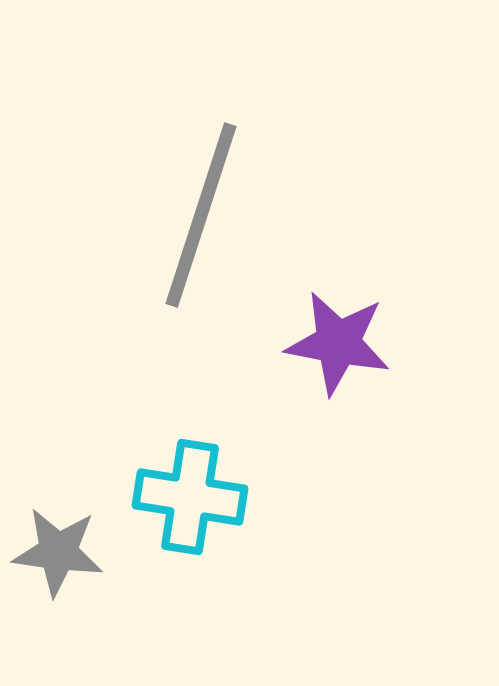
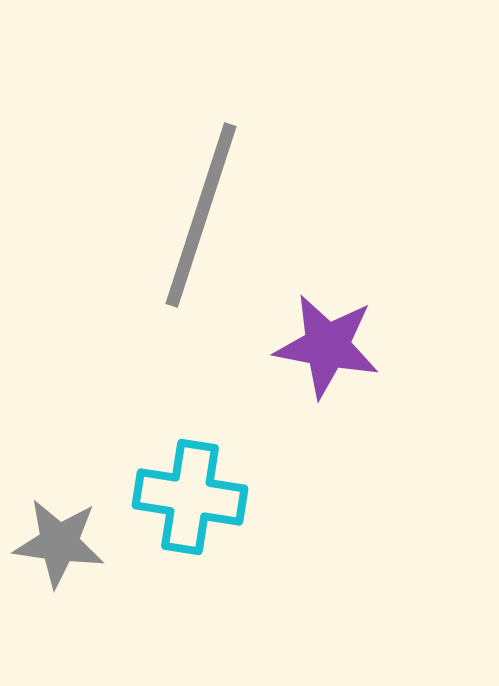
purple star: moved 11 px left, 3 px down
gray star: moved 1 px right, 9 px up
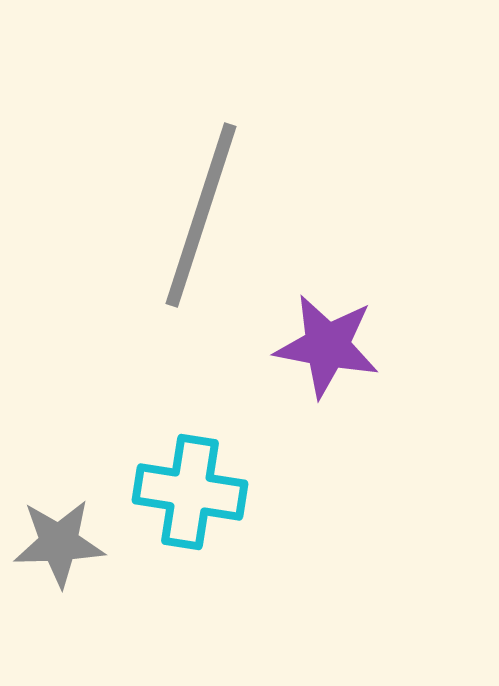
cyan cross: moved 5 px up
gray star: rotated 10 degrees counterclockwise
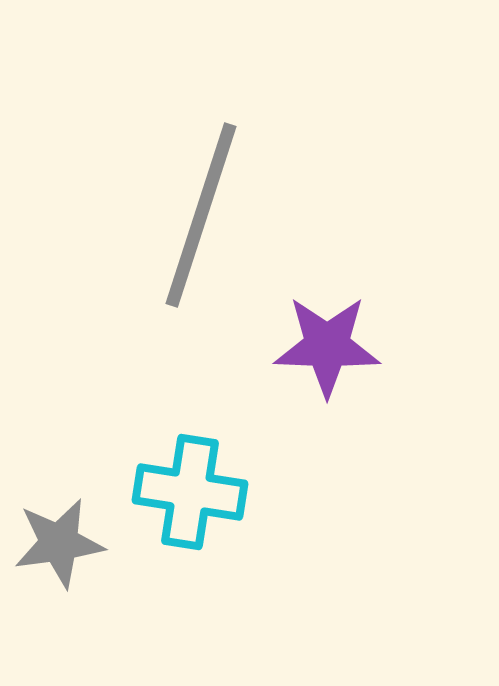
purple star: rotated 9 degrees counterclockwise
gray star: rotated 6 degrees counterclockwise
